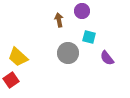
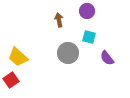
purple circle: moved 5 px right
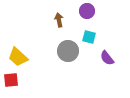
gray circle: moved 2 px up
red square: rotated 28 degrees clockwise
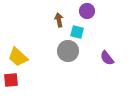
cyan square: moved 12 px left, 5 px up
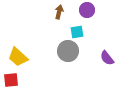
purple circle: moved 1 px up
brown arrow: moved 8 px up; rotated 24 degrees clockwise
cyan square: rotated 24 degrees counterclockwise
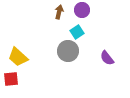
purple circle: moved 5 px left
cyan square: rotated 24 degrees counterclockwise
red square: moved 1 px up
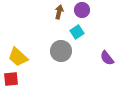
gray circle: moved 7 px left
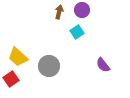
gray circle: moved 12 px left, 15 px down
purple semicircle: moved 4 px left, 7 px down
red square: rotated 28 degrees counterclockwise
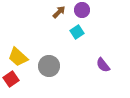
brown arrow: rotated 32 degrees clockwise
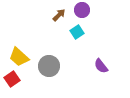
brown arrow: moved 3 px down
yellow trapezoid: moved 1 px right
purple semicircle: moved 2 px left, 1 px down
red square: moved 1 px right
